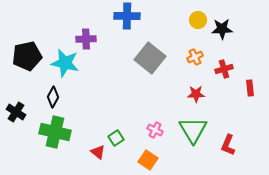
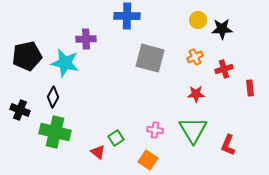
gray square: rotated 24 degrees counterclockwise
black cross: moved 4 px right, 2 px up; rotated 12 degrees counterclockwise
pink cross: rotated 21 degrees counterclockwise
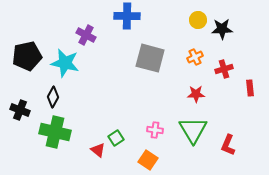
purple cross: moved 4 px up; rotated 30 degrees clockwise
red triangle: moved 2 px up
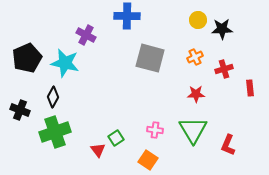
black pentagon: moved 2 px down; rotated 12 degrees counterclockwise
green cross: rotated 32 degrees counterclockwise
red triangle: rotated 14 degrees clockwise
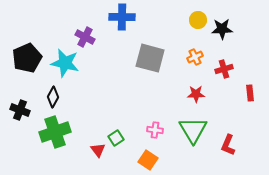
blue cross: moved 5 px left, 1 px down
purple cross: moved 1 px left, 2 px down
red rectangle: moved 5 px down
